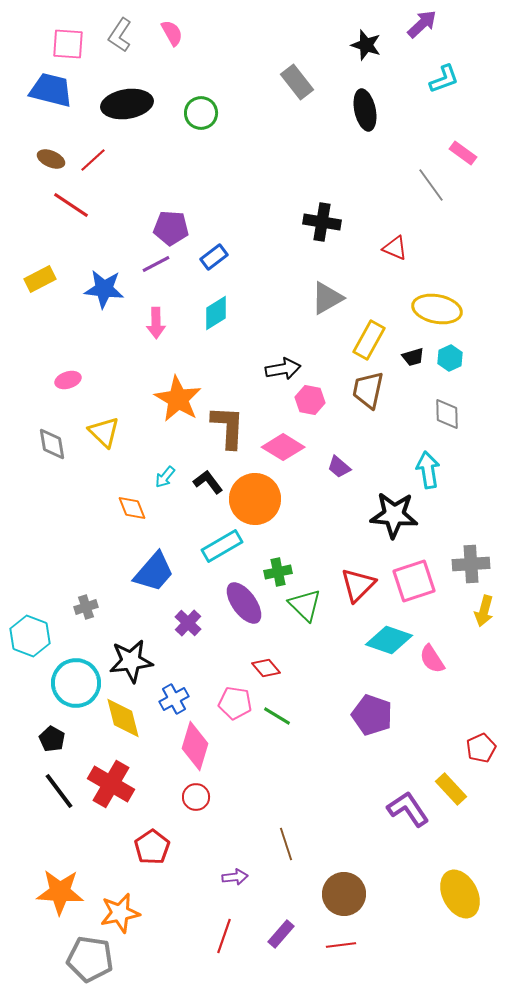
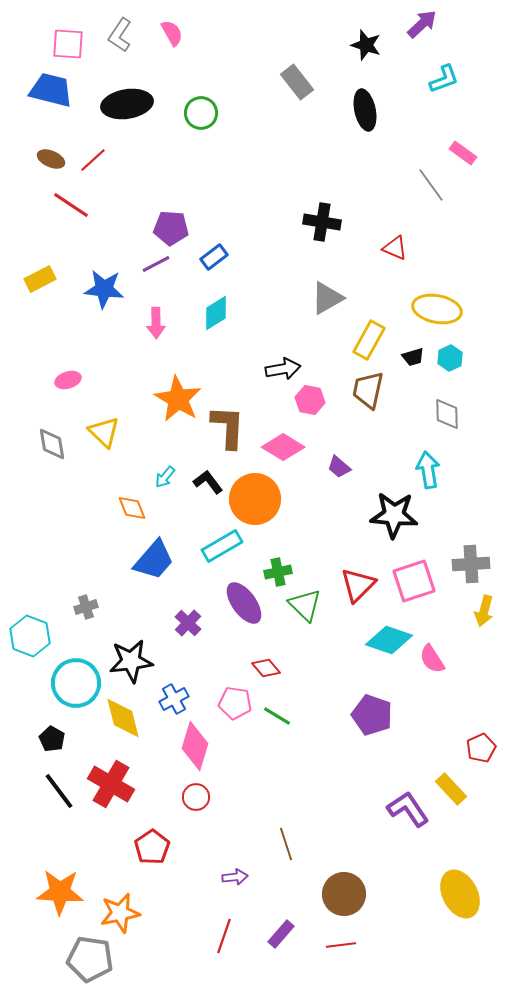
blue trapezoid at (154, 572): moved 12 px up
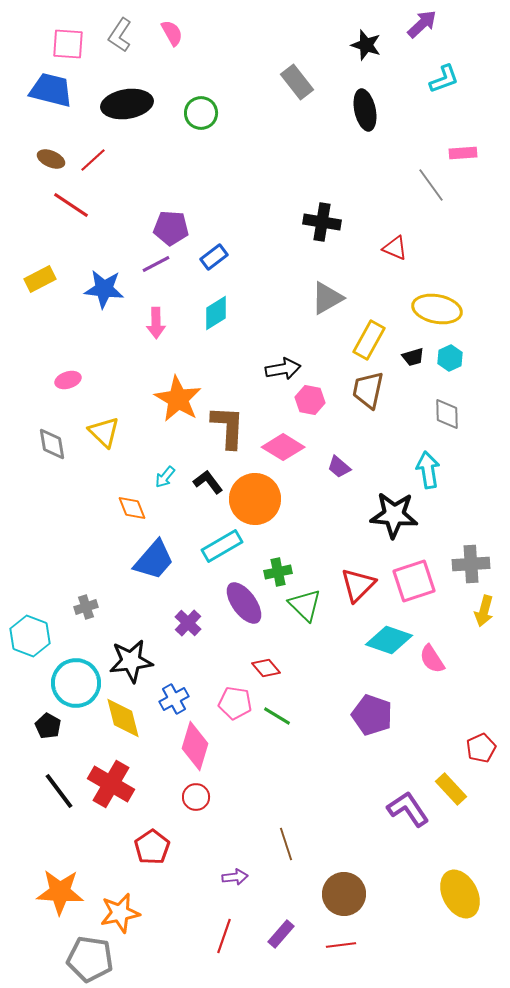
pink rectangle at (463, 153): rotated 40 degrees counterclockwise
black pentagon at (52, 739): moved 4 px left, 13 px up
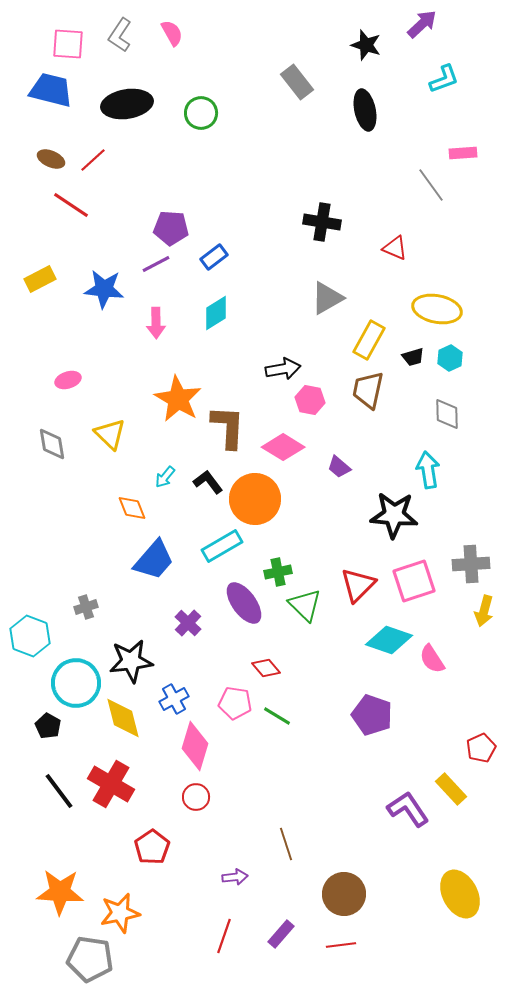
yellow triangle at (104, 432): moved 6 px right, 2 px down
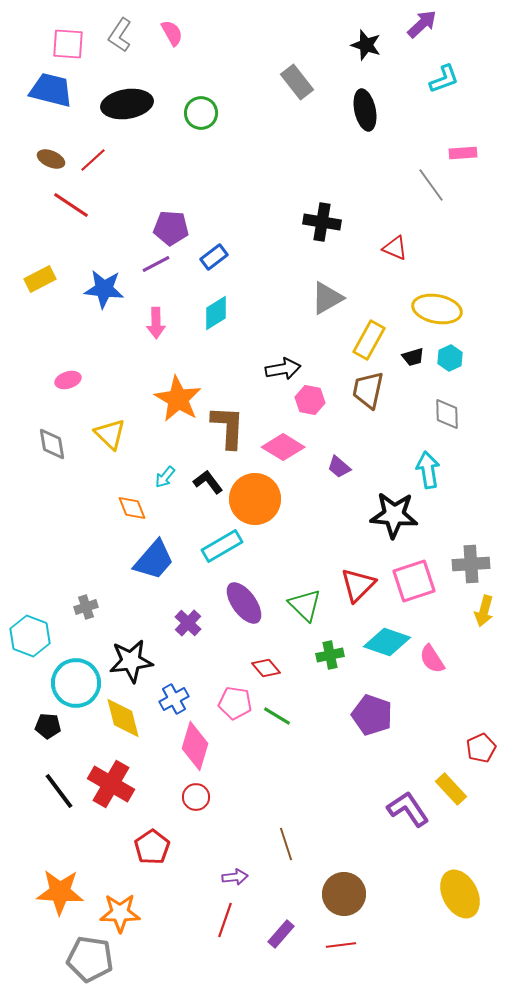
green cross at (278, 572): moved 52 px right, 83 px down
cyan diamond at (389, 640): moved 2 px left, 2 px down
black pentagon at (48, 726): rotated 25 degrees counterclockwise
orange star at (120, 913): rotated 12 degrees clockwise
red line at (224, 936): moved 1 px right, 16 px up
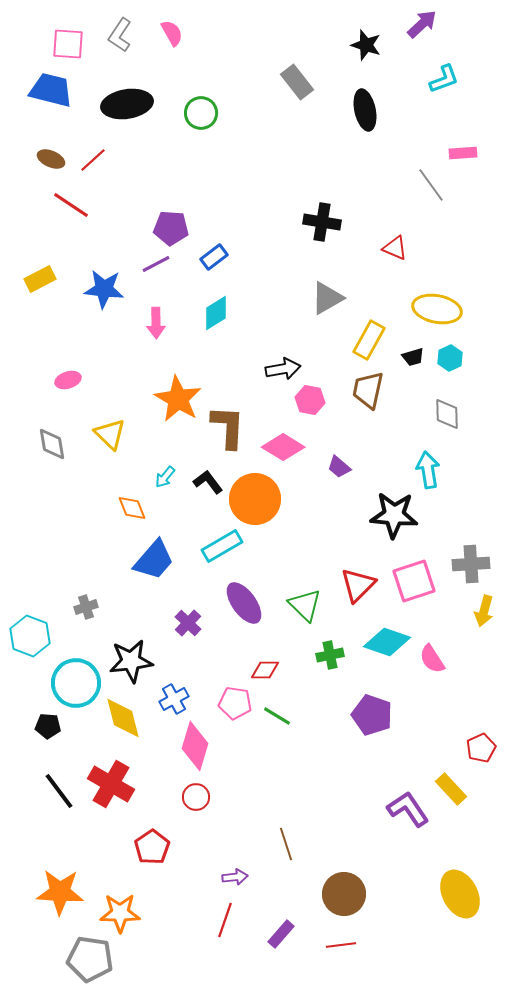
red diamond at (266, 668): moved 1 px left, 2 px down; rotated 48 degrees counterclockwise
